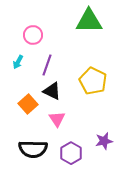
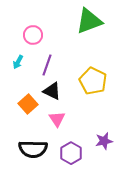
green triangle: rotated 20 degrees counterclockwise
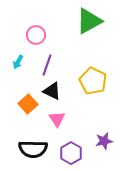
green triangle: rotated 8 degrees counterclockwise
pink circle: moved 3 px right
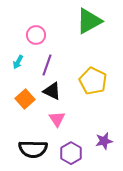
orange square: moved 3 px left, 5 px up
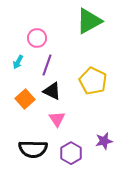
pink circle: moved 1 px right, 3 px down
